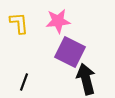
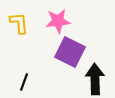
black arrow: moved 9 px right; rotated 12 degrees clockwise
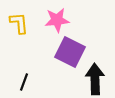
pink star: moved 1 px left, 1 px up
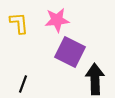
black line: moved 1 px left, 2 px down
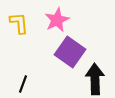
pink star: rotated 20 degrees counterclockwise
purple square: rotated 8 degrees clockwise
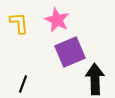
pink star: rotated 20 degrees counterclockwise
purple square: rotated 32 degrees clockwise
